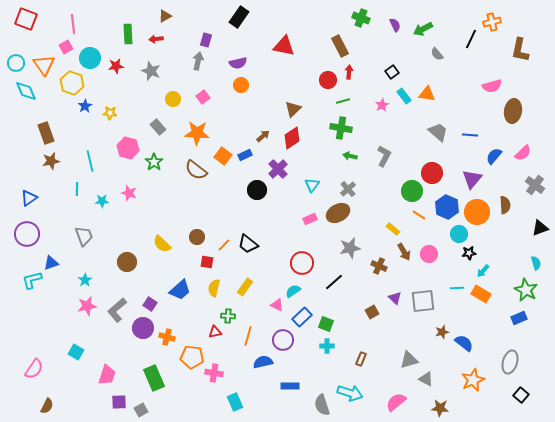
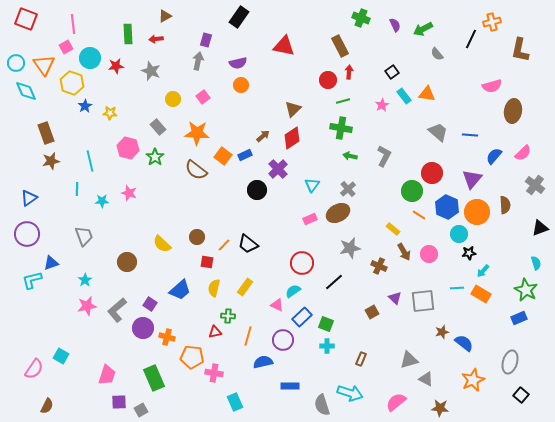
green star at (154, 162): moved 1 px right, 5 px up
cyan square at (76, 352): moved 15 px left, 4 px down
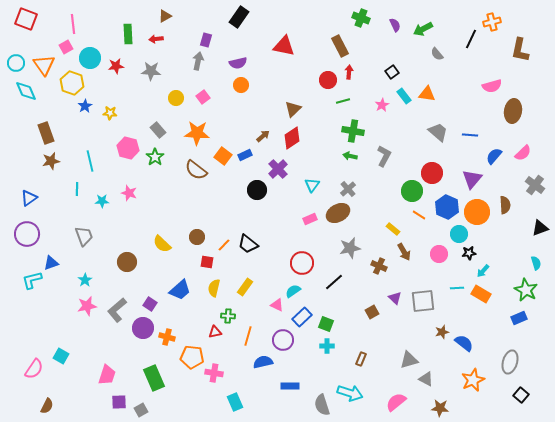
gray star at (151, 71): rotated 18 degrees counterclockwise
yellow circle at (173, 99): moved 3 px right, 1 px up
gray rectangle at (158, 127): moved 3 px down
green cross at (341, 128): moved 12 px right, 3 px down
pink circle at (429, 254): moved 10 px right
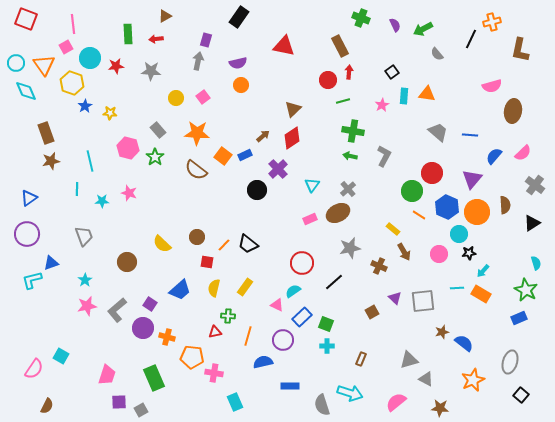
cyan rectangle at (404, 96): rotated 42 degrees clockwise
black triangle at (540, 228): moved 8 px left, 5 px up; rotated 12 degrees counterclockwise
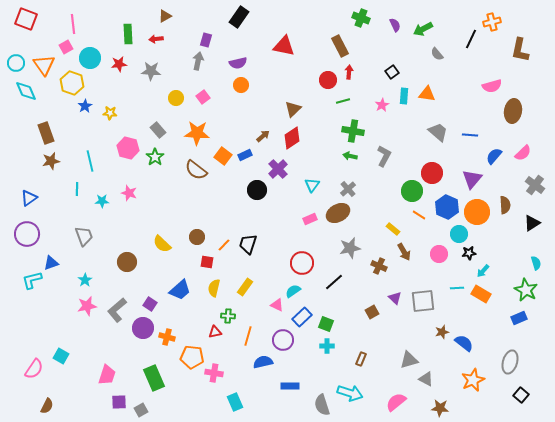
red star at (116, 66): moved 3 px right, 2 px up
black trapezoid at (248, 244): rotated 70 degrees clockwise
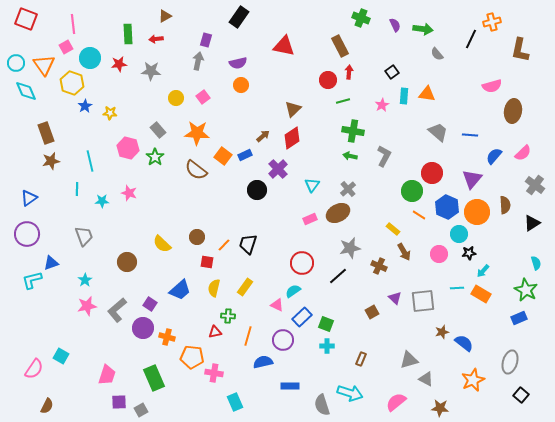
green arrow at (423, 29): rotated 144 degrees counterclockwise
black line at (334, 282): moved 4 px right, 6 px up
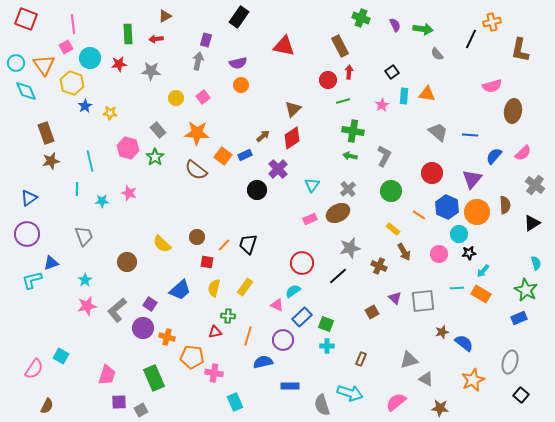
green circle at (412, 191): moved 21 px left
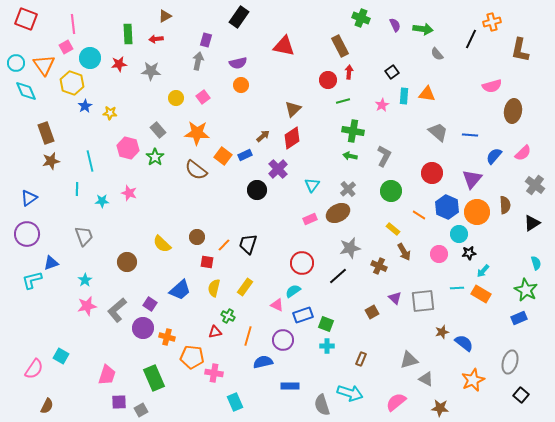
green cross at (228, 316): rotated 24 degrees clockwise
blue rectangle at (302, 317): moved 1 px right, 2 px up; rotated 24 degrees clockwise
